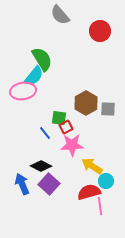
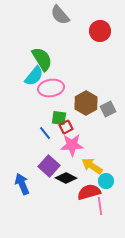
pink ellipse: moved 28 px right, 3 px up
gray square: rotated 28 degrees counterclockwise
black diamond: moved 25 px right, 12 px down
purple square: moved 18 px up
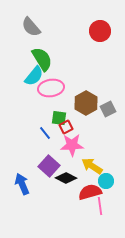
gray semicircle: moved 29 px left, 12 px down
red semicircle: moved 1 px right
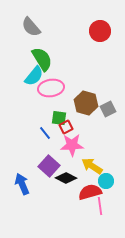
brown hexagon: rotated 15 degrees counterclockwise
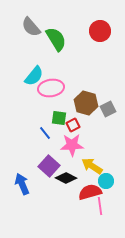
green semicircle: moved 14 px right, 20 px up
red square: moved 7 px right, 2 px up
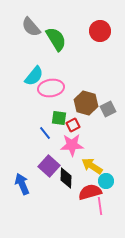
black diamond: rotated 65 degrees clockwise
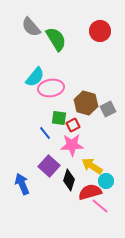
cyan semicircle: moved 1 px right, 1 px down
black diamond: moved 3 px right, 2 px down; rotated 15 degrees clockwise
pink line: rotated 42 degrees counterclockwise
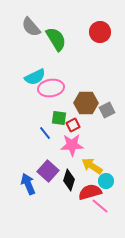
red circle: moved 1 px down
cyan semicircle: rotated 25 degrees clockwise
brown hexagon: rotated 15 degrees counterclockwise
gray square: moved 1 px left, 1 px down
purple square: moved 1 px left, 5 px down
blue arrow: moved 6 px right
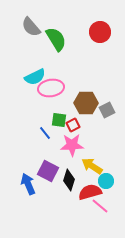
green square: moved 2 px down
purple square: rotated 15 degrees counterclockwise
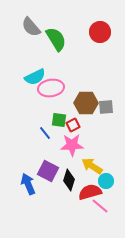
gray square: moved 1 px left, 3 px up; rotated 21 degrees clockwise
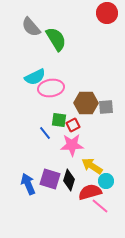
red circle: moved 7 px right, 19 px up
purple square: moved 2 px right, 8 px down; rotated 10 degrees counterclockwise
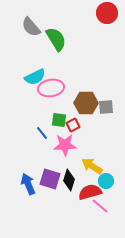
blue line: moved 3 px left
pink star: moved 7 px left
